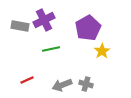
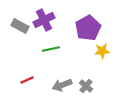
gray rectangle: rotated 18 degrees clockwise
yellow star: rotated 28 degrees clockwise
gray cross: moved 2 px down; rotated 24 degrees clockwise
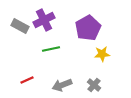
yellow star: moved 3 px down
gray cross: moved 8 px right, 1 px up
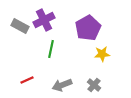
green line: rotated 66 degrees counterclockwise
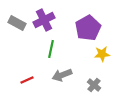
gray rectangle: moved 3 px left, 3 px up
gray arrow: moved 10 px up
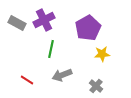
red line: rotated 56 degrees clockwise
gray cross: moved 2 px right, 1 px down
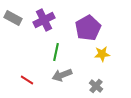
gray rectangle: moved 4 px left, 5 px up
green line: moved 5 px right, 3 px down
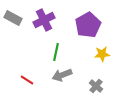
purple pentagon: moved 3 px up
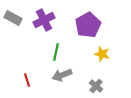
yellow star: rotated 21 degrees clockwise
red line: rotated 40 degrees clockwise
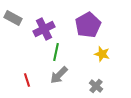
purple cross: moved 9 px down
gray arrow: moved 3 px left; rotated 24 degrees counterclockwise
